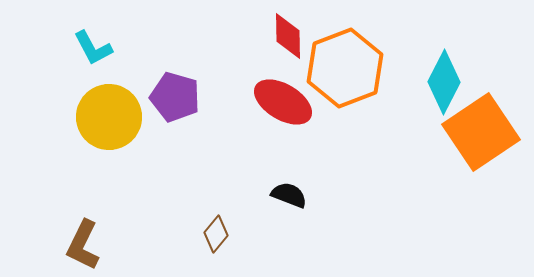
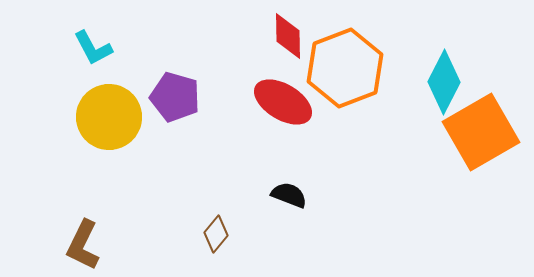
orange square: rotated 4 degrees clockwise
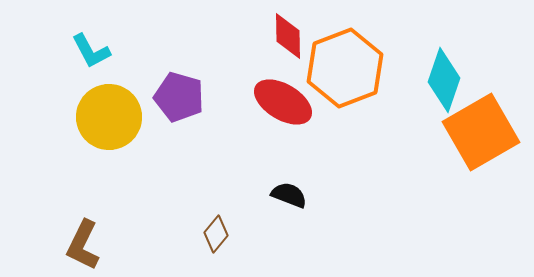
cyan L-shape: moved 2 px left, 3 px down
cyan diamond: moved 2 px up; rotated 8 degrees counterclockwise
purple pentagon: moved 4 px right
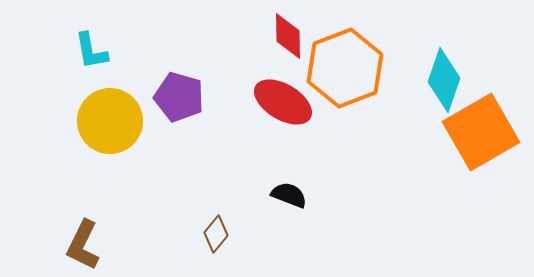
cyan L-shape: rotated 18 degrees clockwise
yellow circle: moved 1 px right, 4 px down
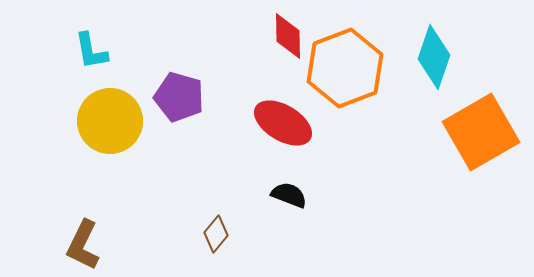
cyan diamond: moved 10 px left, 23 px up
red ellipse: moved 21 px down
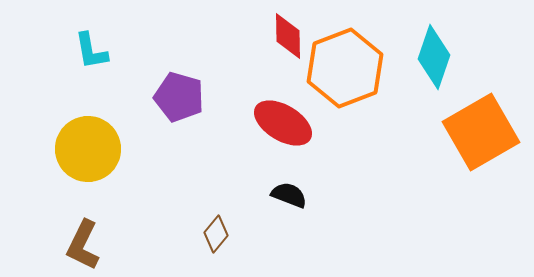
yellow circle: moved 22 px left, 28 px down
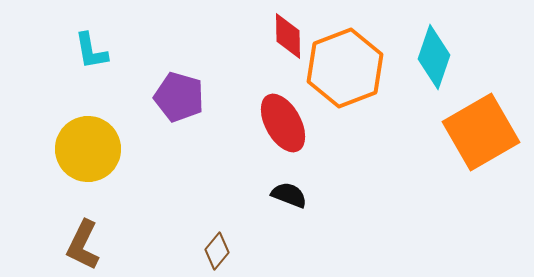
red ellipse: rotated 30 degrees clockwise
brown diamond: moved 1 px right, 17 px down
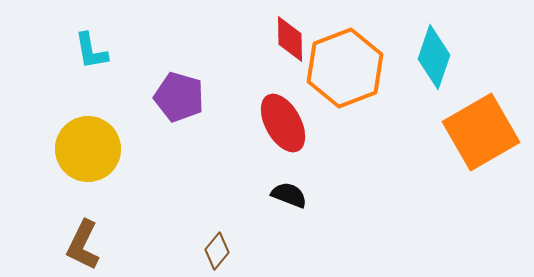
red diamond: moved 2 px right, 3 px down
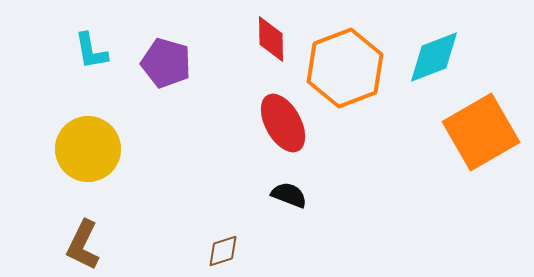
red diamond: moved 19 px left
cyan diamond: rotated 50 degrees clockwise
purple pentagon: moved 13 px left, 34 px up
brown diamond: moved 6 px right; rotated 33 degrees clockwise
